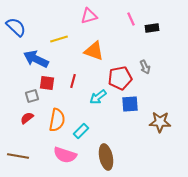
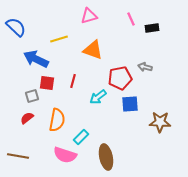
orange triangle: moved 1 px left, 1 px up
gray arrow: rotated 128 degrees clockwise
cyan rectangle: moved 6 px down
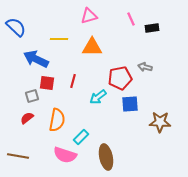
yellow line: rotated 18 degrees clockwise
orange triangle: moved 1 px left, 3 px up; rotated 20 degrees counterclockwise
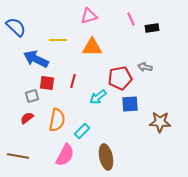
yellow line: moved 1 px left, 1 px down
cyan rectangle: moved 1 px right, 6 px up
pink semicircle: rotated 80 degrees counterclockwise
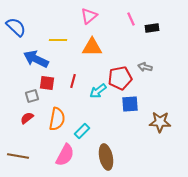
pink triangle: rotated 24 degrees counterclockwise
cyan arrow: moved 6 px up
orange semicircle: moved 1 px up
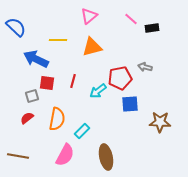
pink line: rotated 24 degrees counterclockwise
orange triangle: rotated 15 degrees counterclockwise
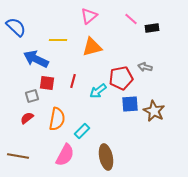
red pentagon: moved 1 px right
brown star: moved 6 px left, 11 px up; rotated 25 degrees clockwise
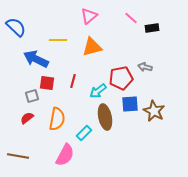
pink line: moved 1 px up
cyan rectangle: moved 2 px right, 2 px down
brown ellipse: moved 1 px left, 40 px up
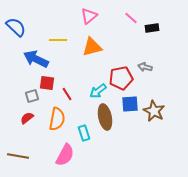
red line: moved 6 px left, 13 px down; rotated 48 degrees counterclockwise
cyan rectangle: rotated 63 degrees counterclockwise
